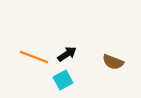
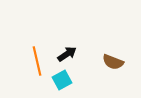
orange line: moved 3 px right, 4 px down; rotated 56 degrees clockwise
cyan square: moved 1 px left
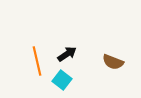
cyan square: rotated 24 degrees counterclockwise
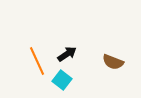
orange line: rotated 12 degrees counterclockwise
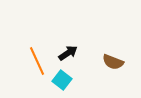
black arrow: moved 1 px right, 1 px up
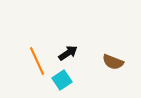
cyan square: rotated 18 degrees clockwise
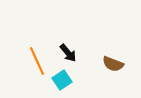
black arrow: rotated 84 degrees clockwise
brown semicircle: moved 2 px down
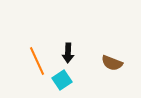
black arrow: rotated 42 degrees clockwise
brown semicircle: moved 1 px left, 1 px up
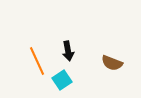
black arrow: moved 2 px up; rotated 12 degrees counterclockwise
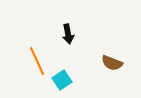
black arrow: moved 17 px up
